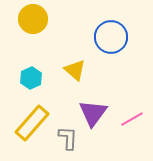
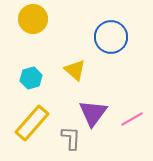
cyan hexagon: rotated 10 degrees clockwise
gray L-shape: moved 3 px right
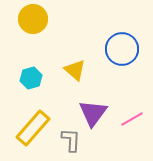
blue circle: moved 11 px right, 12 px down
yellow rectangle: moved 1 px right, 5 px down
gray L-shape: moved 2 px down
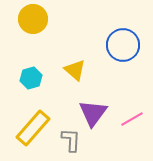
blue circle: moved 1 px right, 4 px up
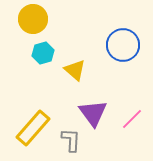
cyan hexagon: moved 12 px right, 25 px up
purple triangle: rotated 12 degrees counterclockwise
pink line: rotated 15 degrees counterclockwise
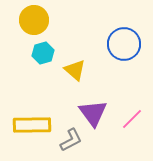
yellow circle: moved 1 px right, 1 px down
blue circle: moved 1 px right, 1 px up
yellow rectangle: moved 1 px left, 3 px up; rotated 48 degrees clockwise
gray L-shape: rotated 60 degrees clockwise
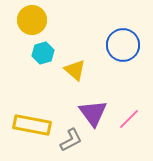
yellow circle: moved 2 px left
blue circle: moved 1 px left, 1 px down
pink line: moved 3 px left
yellow rectangle: rotated 12 degrees clockwise
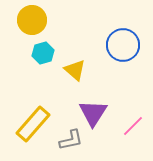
purple triangle: rotated 8 degrees clockwise
pink line: moved 4 px right, 7 px down
yellow rectangle: moved 1 px right, 1 px up; rotated 60 degrees counterclockwise
gray L-shape: rotated 15 degrees clockwise
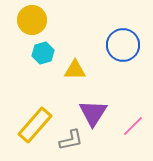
yellow triangle: rotated 40 degrees counterclockwise
yellow rectangle: moved 2 px right, 1 px down
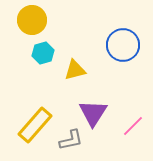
yellow triangle: rotated 15 degrees counterclockwise
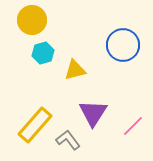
gray L-shape: moved 3 px left; rotated 115 degrees counterclockwise
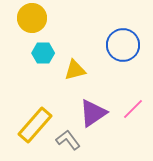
yellow circle: moved 2 px up
cyan hexagon: rotated 15 degrees clockwise
purple triangle: rotated 24 degrees clockwise
pink line: moved 17 px up
